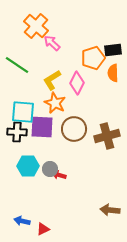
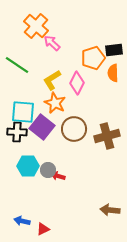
black rectangle: moved 1 px right
purple square: rotated 35 degrees clockwise
gray circle: moved 2 px left, 1 px down
red arrow: moved 1 px left, 1 px down
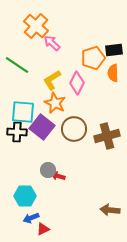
cyan hexagon: moved 3 px left, 30 px down
blue arrow: moved 9 px right, 3 px up; rotated 35 degrees counterclockwise
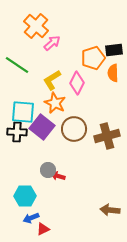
pink arrow: rotated 96 degrees clockwise
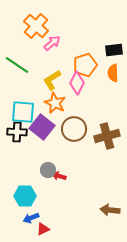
orange pentagon: moved 8 px left, 7 px down
red arrow: moved 1 px right
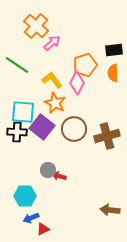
yellow L-shape: rotated 85 degrees clockwise
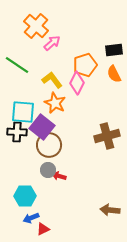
orange semicircle: moved 1 px right, 1 px down; rotated 24 degrees counterclockwise
brown circle: moved 25 px left, 16 px down
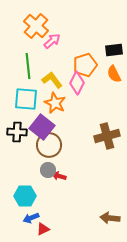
pink arrow: moved 2 px up
green line: moved 11 px right, 1 px down; rotated 50 degrees clockwise
cyan square: moved 3 px right, 13 px up
brown arrow: moved 8 px down
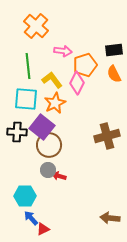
pink arrow: moved 11 px right, 10 px down; rotated 48 degrees clockwise
orange star: rotated 20 degrees clockwise
blue arrow: rotated 70 degrees clockwise
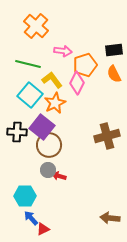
green line: moved 2 px up; rotated 70 degrees counterclockwise
cyan square: moved 4 px right, 4 px up; rotated 35 degrees clockwise
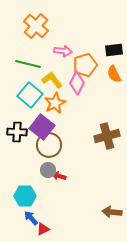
brown arrow: moved 2 px right, 6 px up
